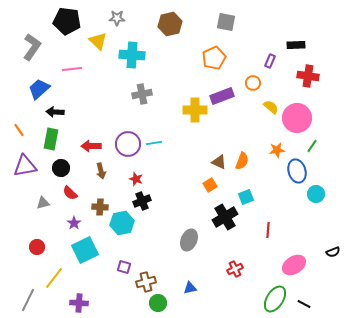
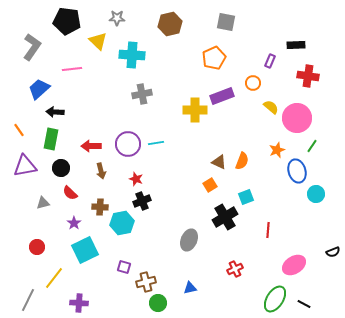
cyan line at (154, 143): moved 2 px right
orange star at (277, 150): rotated 14 degrees counterclockwise
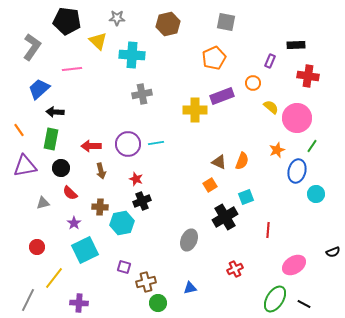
brown hexagon at (170, 24): moved 2 px left
blue ellipse at (297, 171): rotated 30 degrees clockwise
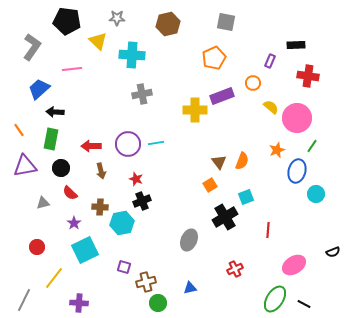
brown triangle at (219, 162): rotated 28 degrees clockwise
gray line at (28, 300): moved 4 px left
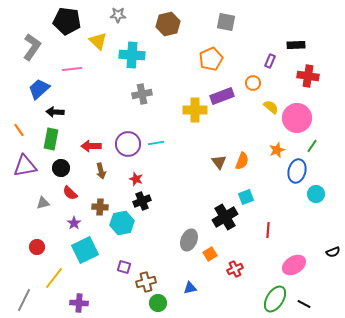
gray star at (117, 18): moved 1 px right, 3 px up
orange pentagon at (214, 58): moved 3 px left, 1 px down
orange square at (210, 185): moved 69 px down
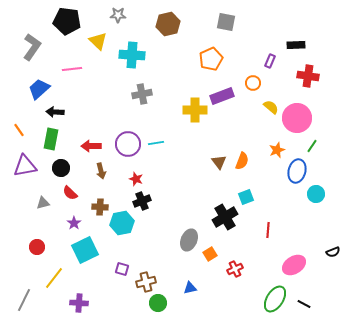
purple square at (124, 267): moved 2 px left, 2 px down
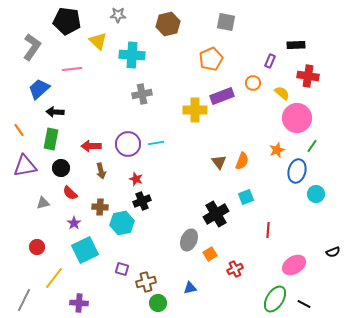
yellow semicircle at (271, 107): moved 11 px right, 14 px up
black cross at (225, 217): moved 9 px left, 3 px up
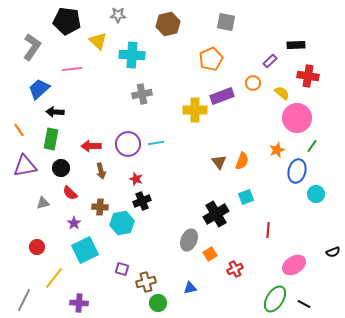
purple rectangle at (270, 61): rotated 24 degrees clockwise
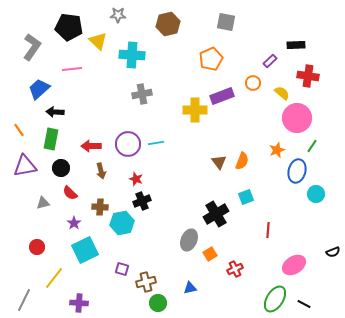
black pentagon at (67, 21): moved 2 px right, 6 px down
